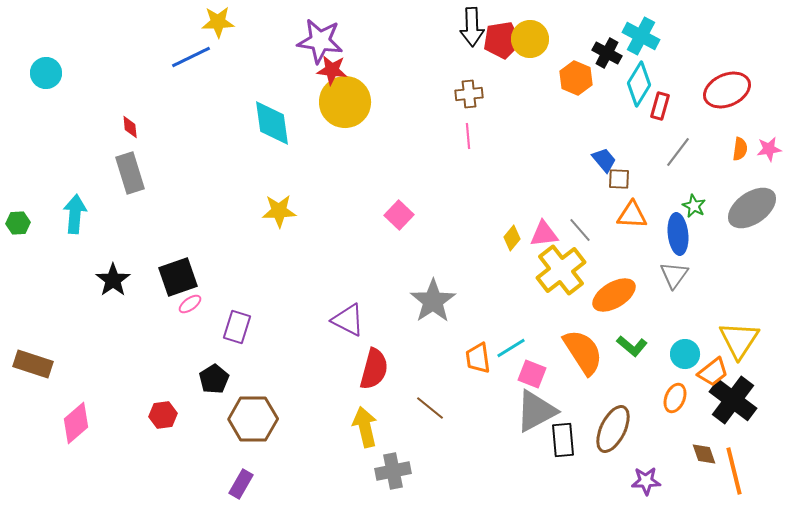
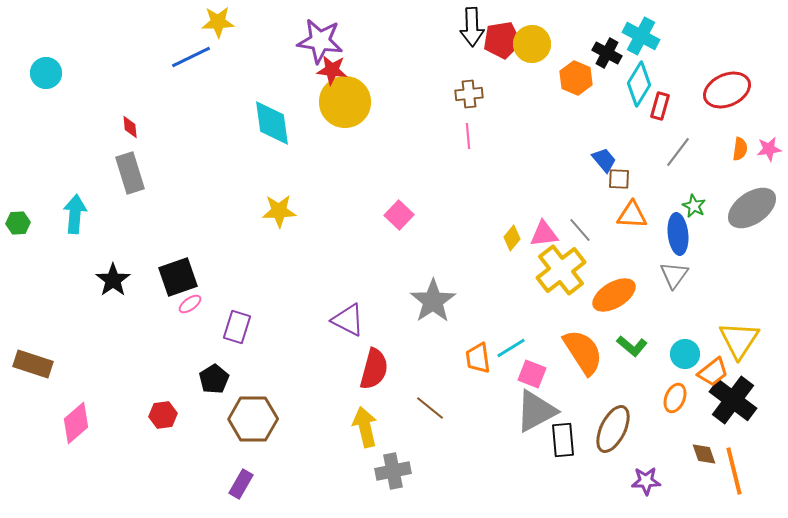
yellow circle at (530, 39): moved 2 px right, 5 px down
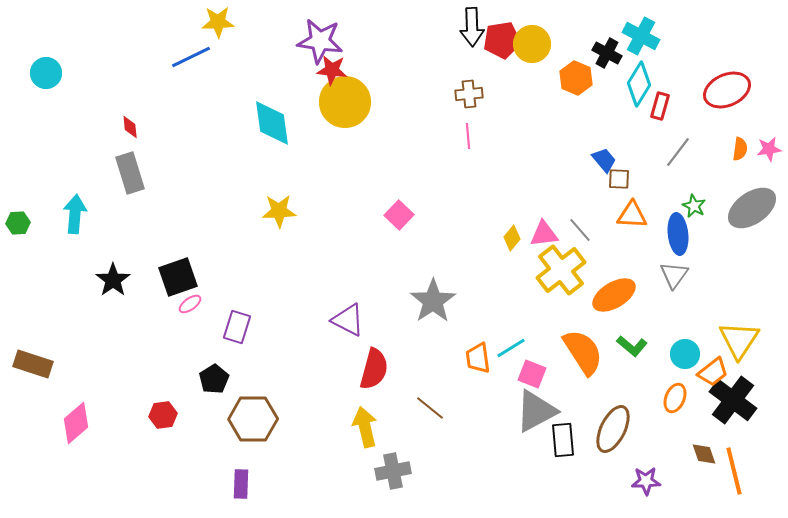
purple rectangle at (241, 484): rotated 28 degrees counterclockwise
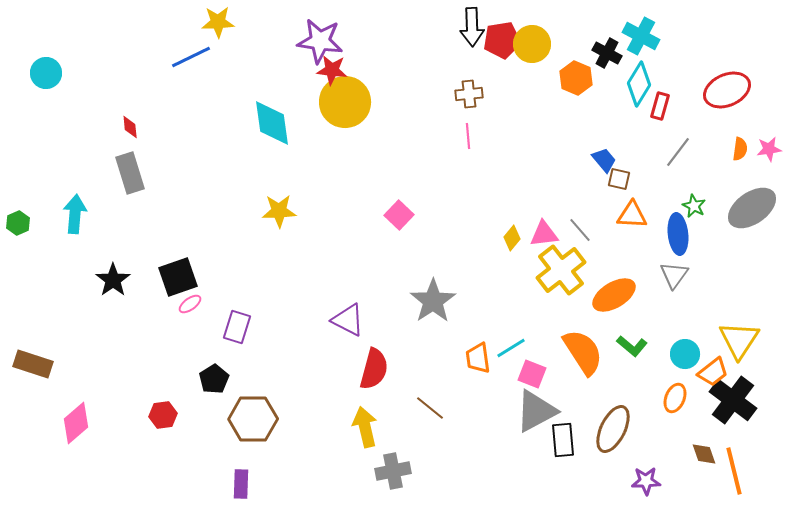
brown square at (619, 179): rotated 10 degrees clockwise
green hexagon at (18, 223): rotated 20 degrees counterclockwise
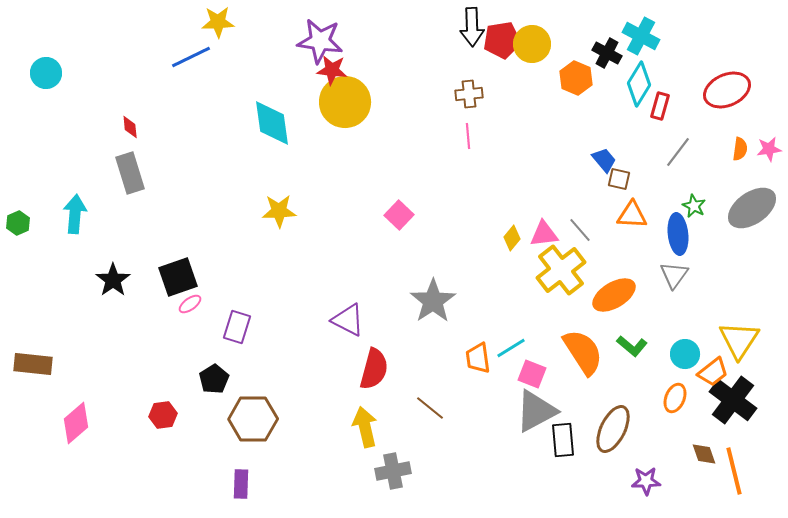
brown rectangle at (33, 364): rotated 12 degrees counterclockwise
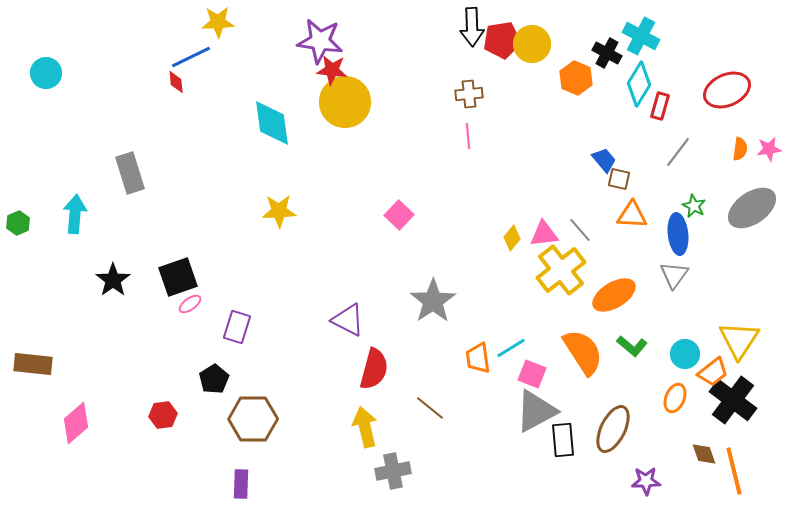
red diamond at (130, 127): moved 46 px right, 45 px up
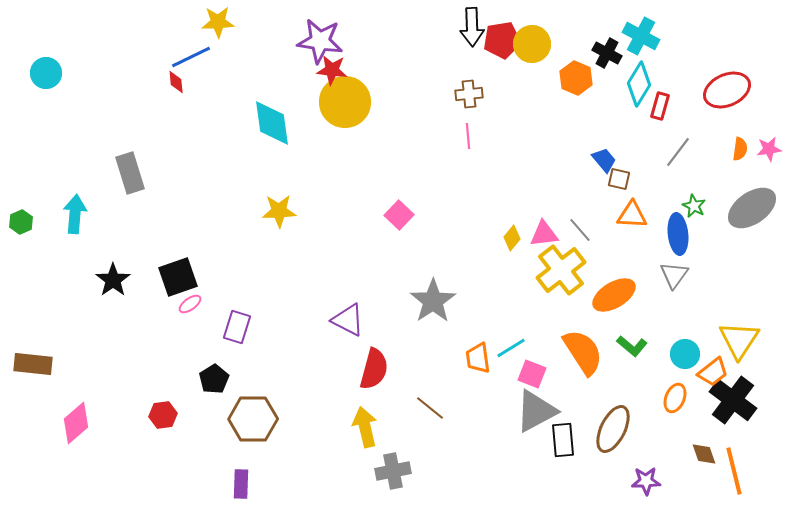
green hexagon at (18, 223): moved 3 px right, 1 px up
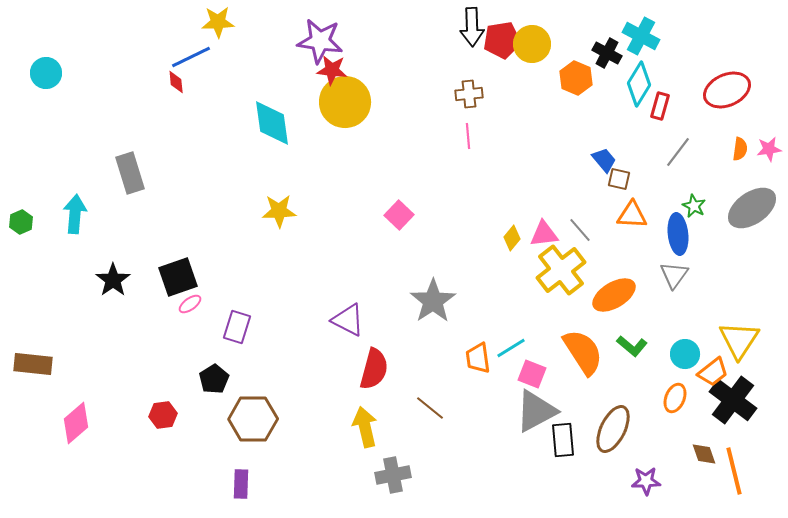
gray cross at (393, 471): moved 4 px down
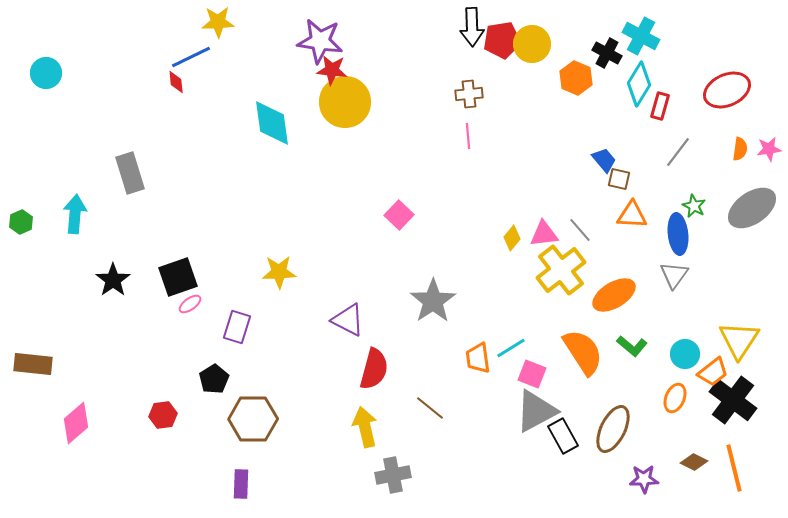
yellow star at (279, 211): moved 61 px down
black rectangle at (563, 440): moved 4 px up; rotated 24 degrees counterclockwise
brown diamond at (704, 454): moved 10 px left, 8 px down; rotated 44 degrees counterclockwise
orange line at (734, 471): moved 3 px up
purple star at (646, 481): moved 2 px left, 2 px up
